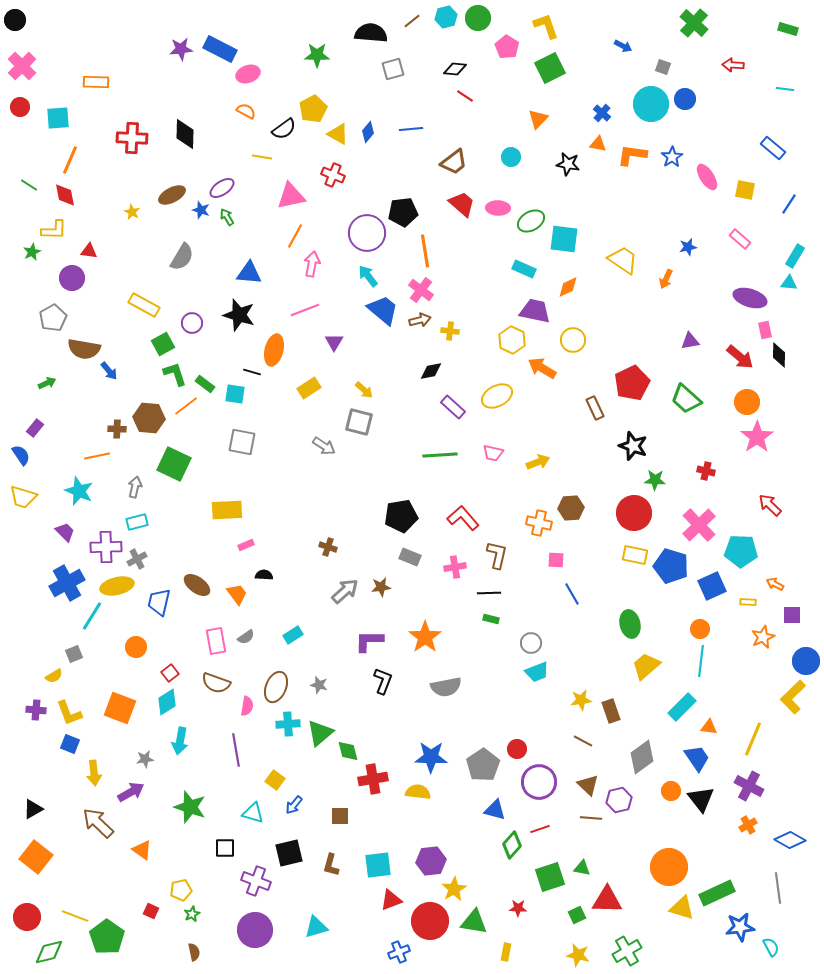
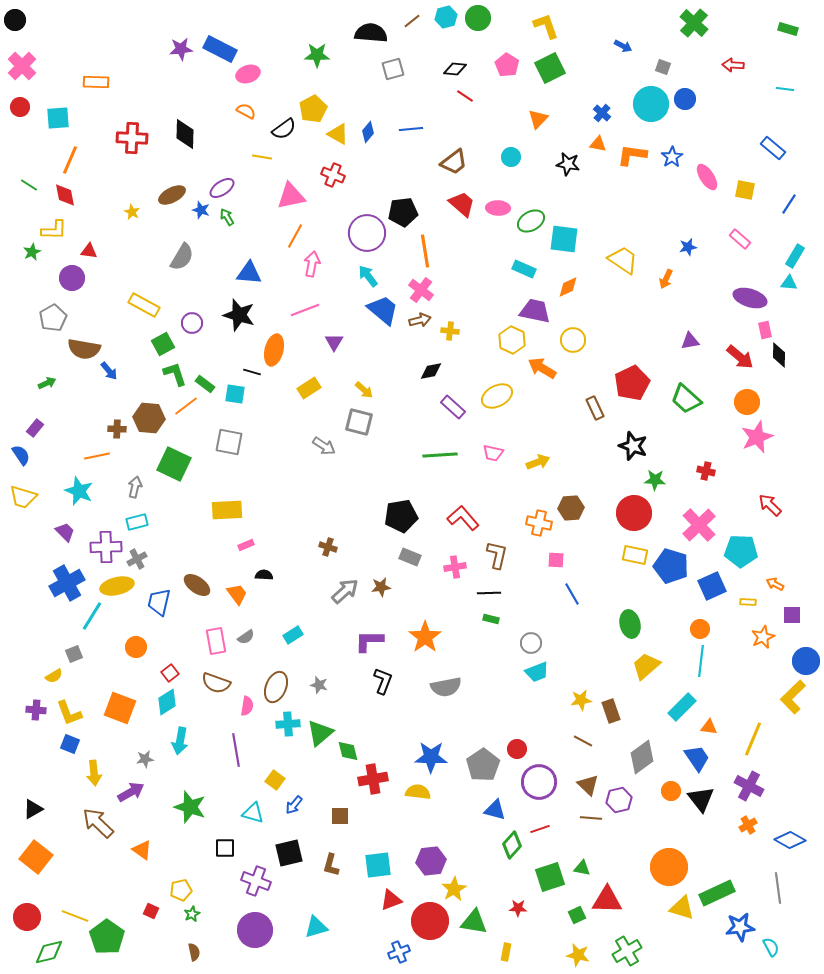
pink pentagon at (507, 47): moved 18 px down
pink star at (757, 437): rotated 12 degrees clockwise
gray square at (242, 442): moved 13 px left
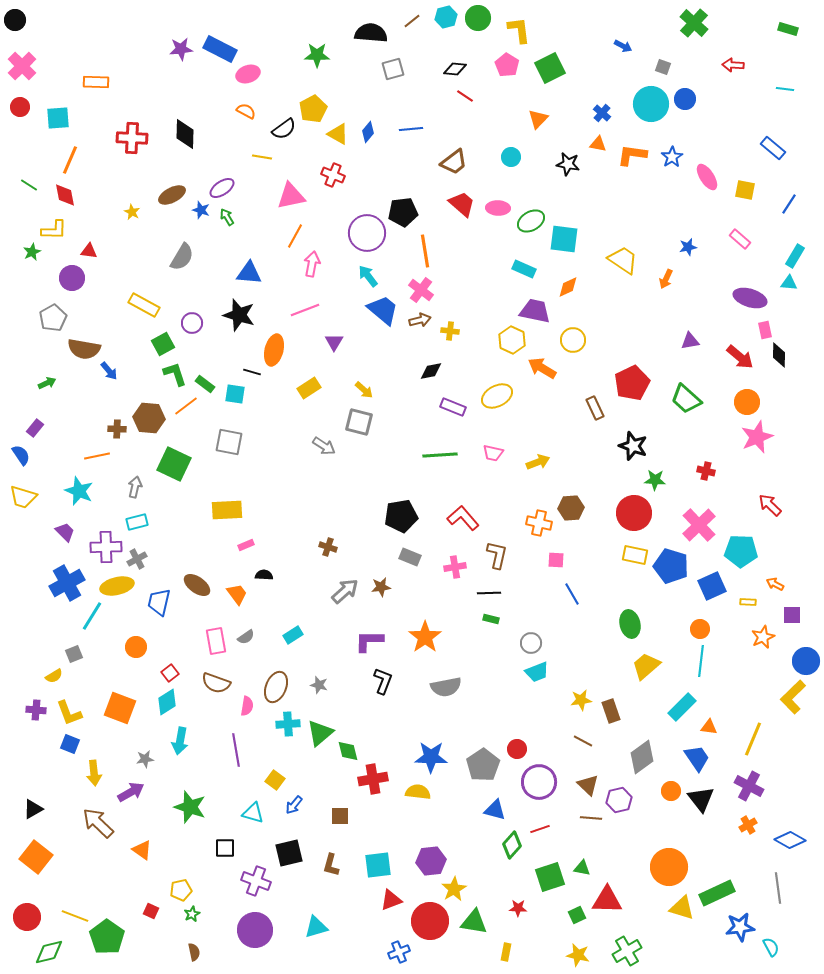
yellow L-shape at (546, 26): moved 27 px left, 4 px down; rotated 12 degrees clockwise
purple rectangle at (453, 407): rotated 20 degrees counterclockwise
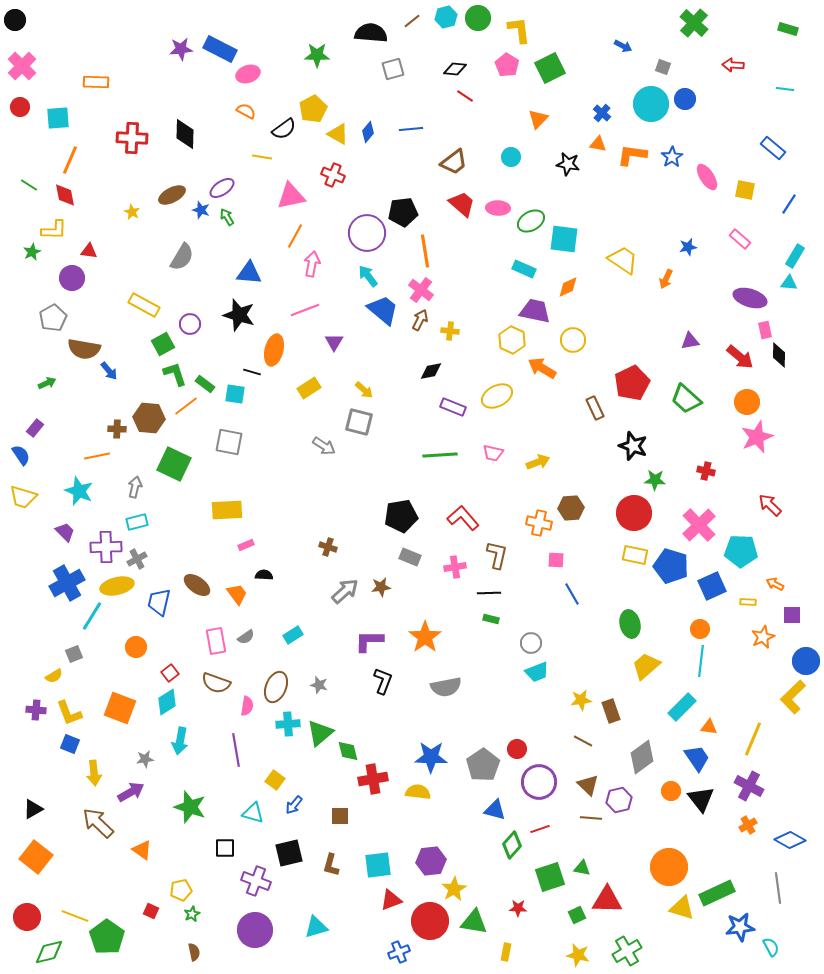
brown arrow at (420, 320): rotated 50 degrees counterclockwise
purple circle at (192, 323): moved 2 px left, 1 px down
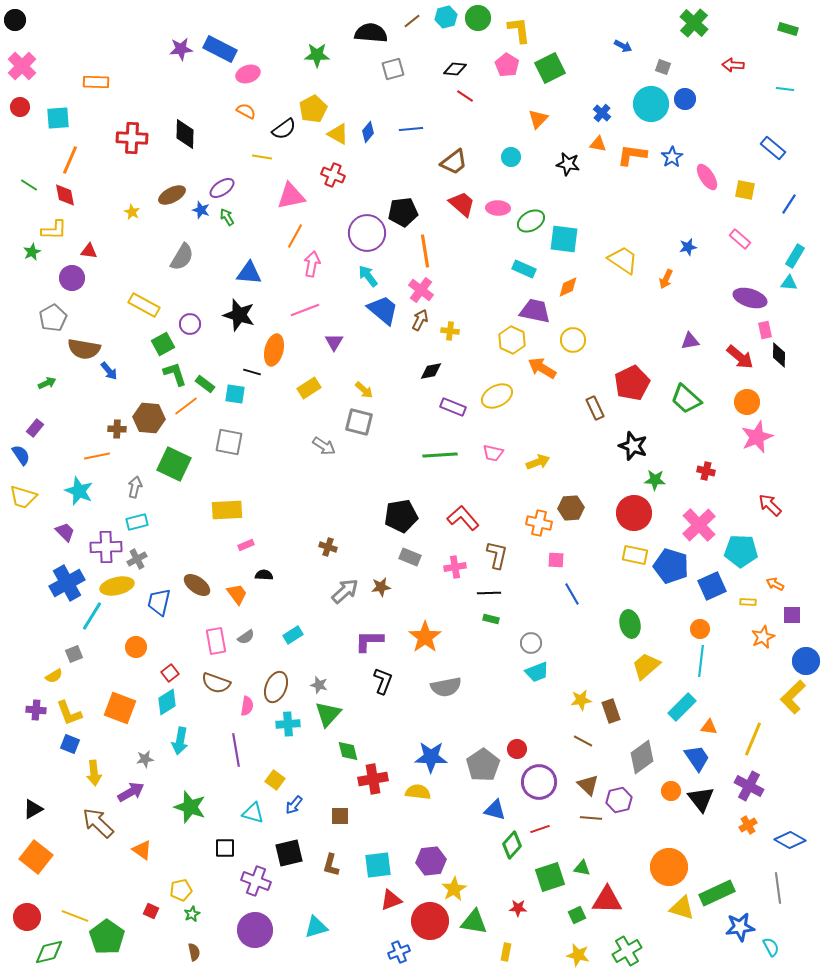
green triangle at (320, 733): moved 8 px right, 19 px up; rotated 8 degrees counterclockwise
